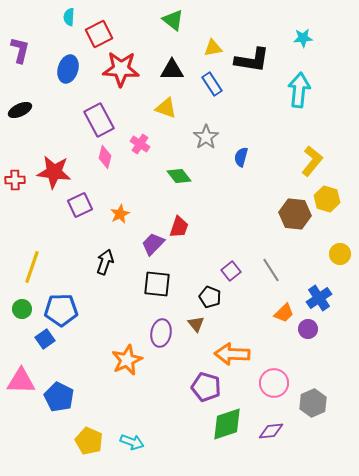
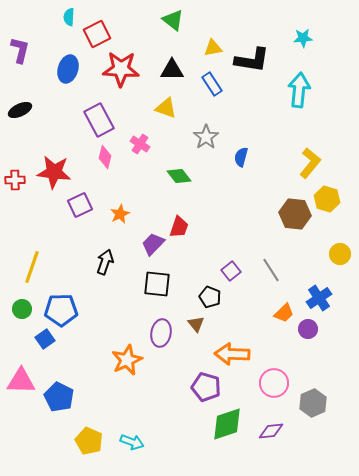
red square at (99, 34): moved 2 px left
yellow L-shape at (312, 161): moved 2 px left, 2 px down
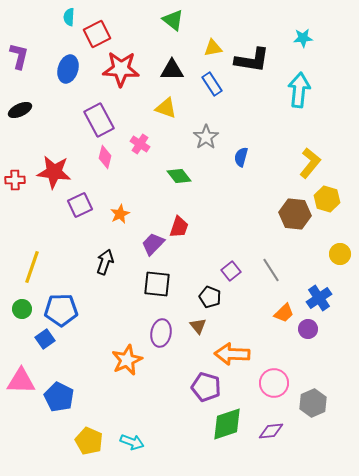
purple L-shape at (20, 50): moved 1 px left, 6 px down
brown triangle at (196, 324): moved 2 px right, 2 px down
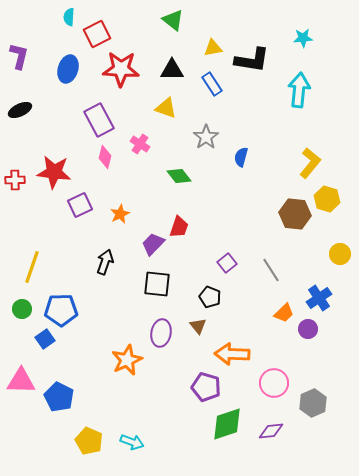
purple square at (231, 271): moved 4 px left, 8 px up
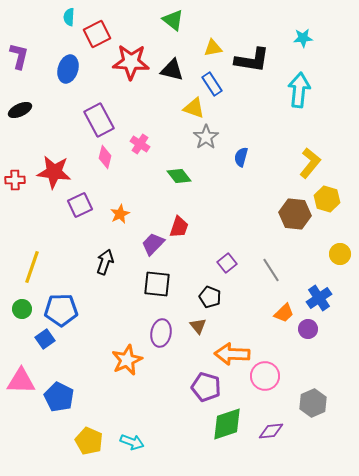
red star at (121, 69): moved 10 px right, 7 px up
black triangle at (172, 70): rotated 15 degrees clockwise
yellow triangle at (166, 108): moved 28 px right
pink circle at (274, 383): moved 9 px left, 7 px up
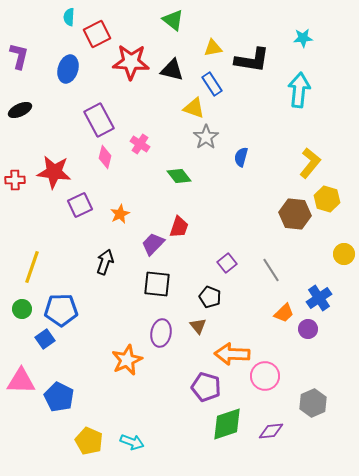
yellow circle at (340, 254): moved 4 px right
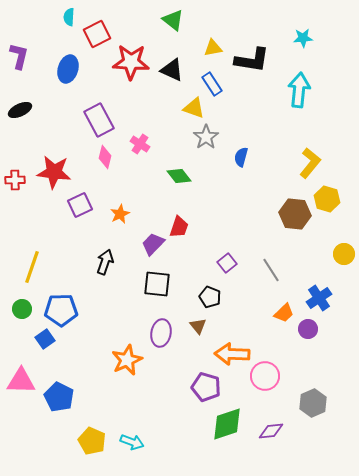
black triangle at (172, 70): rotated 10 degrees clockwise
yellow pentagon at (89, 441): moved 3 px right
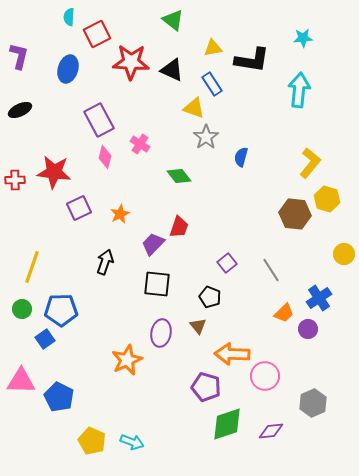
purple square at (80, 205): moved 1 px left, 3 px down
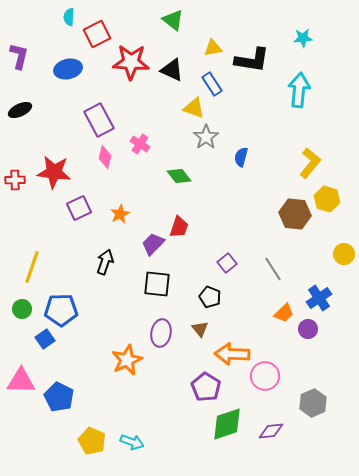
blue ellipse at (68, 69): rotated 60 degrees clockwise
gray line at (271, 270): moved 2 px right, 1 px up
brown triangle at (198, 326): moved 2 px right, 3 px down
purple pentagon at (206, 387): rotated 16 degrees clockwise
